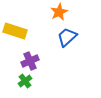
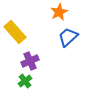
yellow rectangle: moved 1 px down; rotated 30 degrees clockwise
blue trapezoid: moved 1 px right
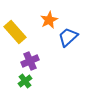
orange star: moved 10 px left, 8 px down
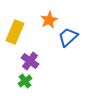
yellow rectangle: rotated 65 degrees clockwise
purple cross: rotated 30 degrees counterclockwise
